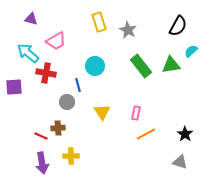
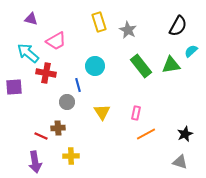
black star: rotated 14 degrees clockwise
purple arrow: moved 7 px left, 1 px up
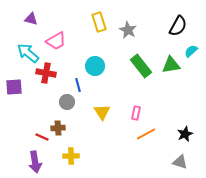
red line: moved 1 px right, 1 px down
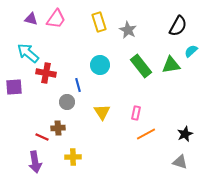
pink trapezoid: moved 22 px up; rotated 25 degrees counterclockwise
cyan circle: moved 5 px right, 1 px up
yellow cross: moved 2 px right, 1 px down
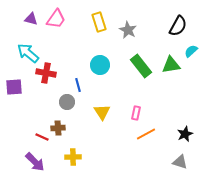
purple arrow: rotated 35 degrees counterclockwise
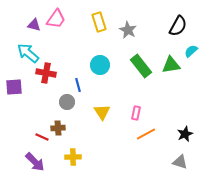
purple triangle: moved 3 px right, 6 px down
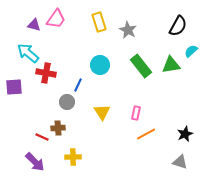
blue line: rotated 40 degrees clockwise
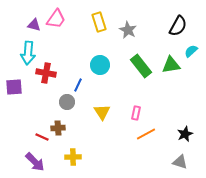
cyan arrow: rotated 125 degrees counterclockwise
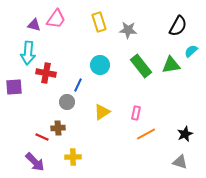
gray star: rotated 24 degrees counterclockwise
yellow triangle: rotated 30 degrees clockwise
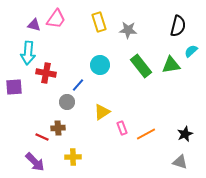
black semicircle: rotated 15 degrees counterclockwise
blue line: rotated 16 degrees clockwise
pink rectangle: moved 14 px left, 15 px down; rotated 32 degrees counterclockwise
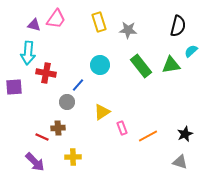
orange line: moved 2 px right, 2 px down
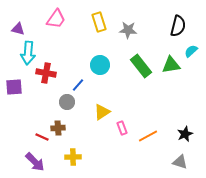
purple triangle: moved 16 px left, 4 px down
